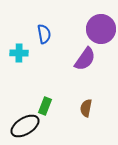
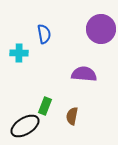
purple semicircle: moved 1 px left, 15 px down; rotated 120 degrees counterclockwise
brown semicircle: moved 14 px left, 8 px down
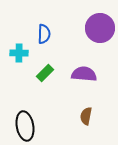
purple circle: moved 1 px left, 1 px up
blue semicircle: rotated 12 degrees clockwise
green rectangle: moved 33 px up; rotated 24 degrees clockwise
brown semicircle: moved 14 px right
black ellipse: rotated 68 degrees counterclockwise
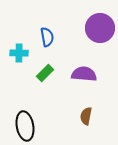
blue semicircle: moved 3 px right, 3 px down; rotated 12 degrees counterclockwise
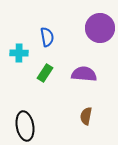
green rectangle: rotated 12 degrees counterclockwise
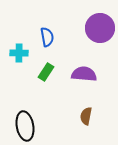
green rectangle: moved 1 px right, 1 px up
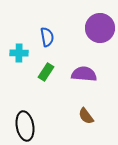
brown semicircle: rotated 48 degrees counterclockwise
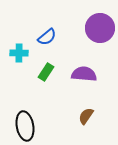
blue semicircle: rotated 60 degrees clockwise
brown semicircle: rotated 72 degrees clockwise
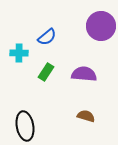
purple circle: moved 1 px right, 2 px up
brown semicircle: rotated 72 degrees clockwise
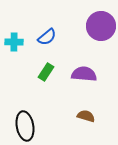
cyan cross: moved 5 px left, 11 px up
